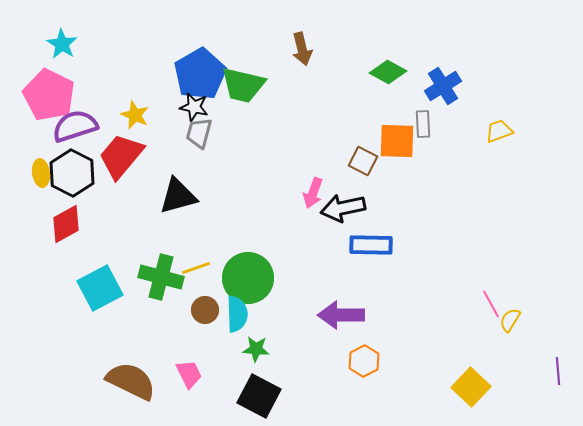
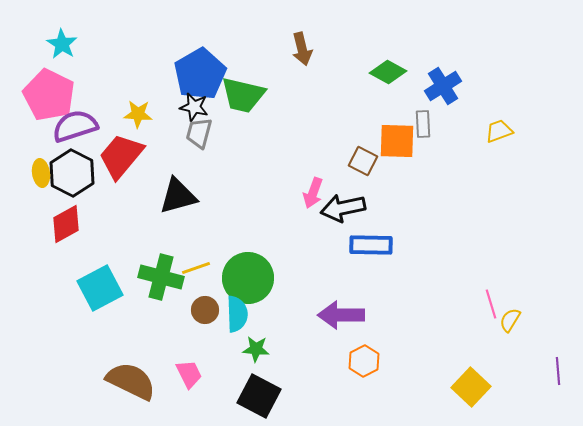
green trapezoid: moved 10 px down
yellow star: moved 3 px right, 1 px up; rotated 20 degrees counterclockwise
pink line: rotated 12 degrees clockwise
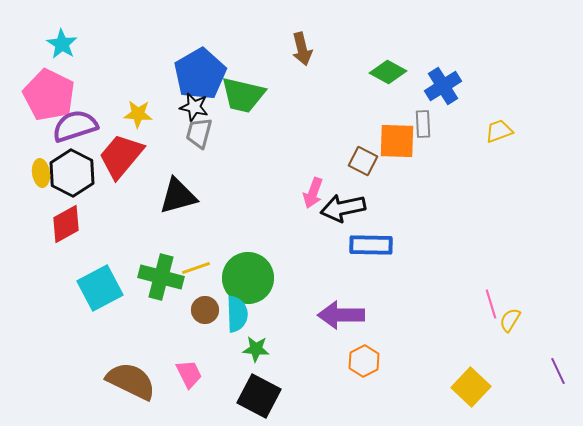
purple line: rotated 20 degrees counterclockwise
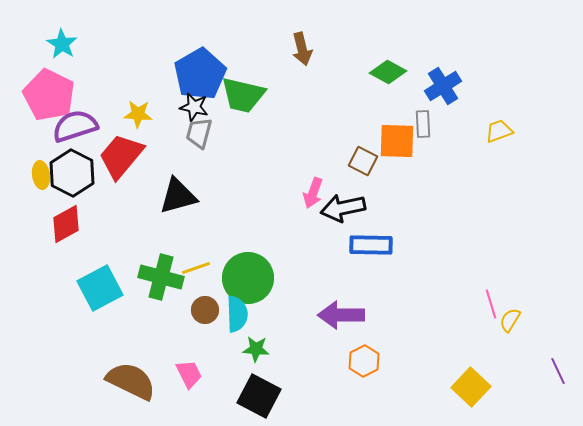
yellow ellipse: moved 2 px down
